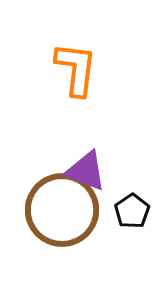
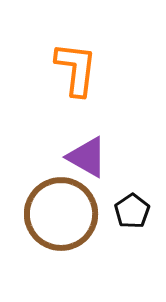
purple triangle: moved 1 px right, 14 px up; rotated 9 degrees clockwise
brown circle: moved 1 px left, 4 px down
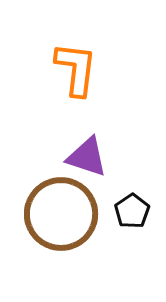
purple triangle: rotated 12 degrees counterclockwise
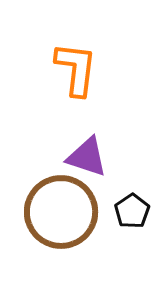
brown circle: moved 2 px up
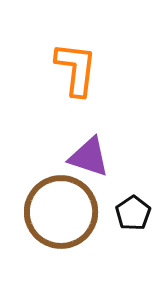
purple triangle: moved 2 px right
black pentagon: moved 1 px right, 2 px down
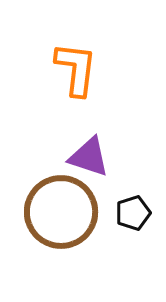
black pentagon: rotated 16 degrees clockwise
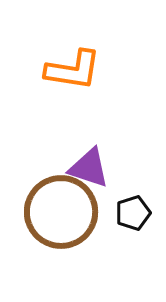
orange L-shape: moved 3 px left, 1 px down; rotated 92 degrees clockwise
purple triangle: moved 11 px down
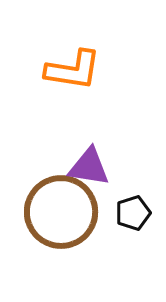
purple triangle: moved 1 px up; rotated 9 degrees counterclockwise
